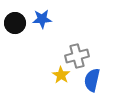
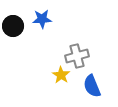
black circle: moved 2 px left, 3 px down
blue semicircle: moved 6 px down; rotated 35 degrees counterclockwise
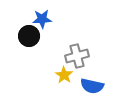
black circle: moved 16 px right, 10 px down
yellow star: moved 3 px right
blue semicircle: rotated 55 degrees counterclockwise
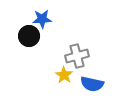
blue semicircle: moved 2 px up
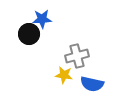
black circle: moved 2 px up
yellow star: rotated 24 degrees counterclockwise
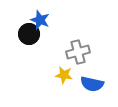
blue star: moved 2 px left, 1 px down; rotated 24 degrees clockwise
gray cross: moved 1 px right, 4 px up
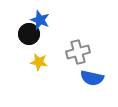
yellow star: moved 25 px left, 13 px up
blue semicircle: moved 6 px up
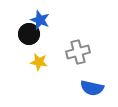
blue semicircle: moved 10 px down
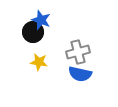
blue star: moved 1 px right
black circle: moved 4 px right, 2 px up
blue semicircle: moved 12 px left, 14 px up
